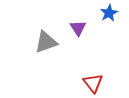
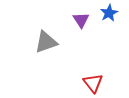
purple triangle: moved 3 px right, 8 px up
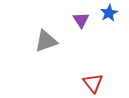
gray triangle: moved 1 px up
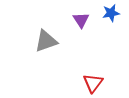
blue star: moved 2 px right; rotated 18 degrees clockwise
red triangle: rotated 15 degrees clockwise
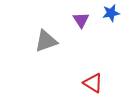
red triangle: rotated 35 degrees counterclockwise
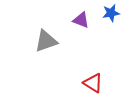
purple triangle: rotated 36 degrees counterclockwise
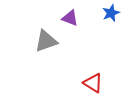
blue star: rotated 12 degrees counterclockwise
purple triangle: moved 11 px left, 2 px up
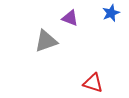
red triangle: rotated 15 degrees counterclockwise
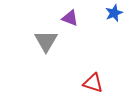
blue star: moved 3 px right
gray triangle: rotated 40 degrees counterclockwise
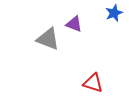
purple triangle: moved 4 px right, 6 px down
gray triangle: moved 2 px right, 2 px up; rotated 40 degrees counterclockwise
